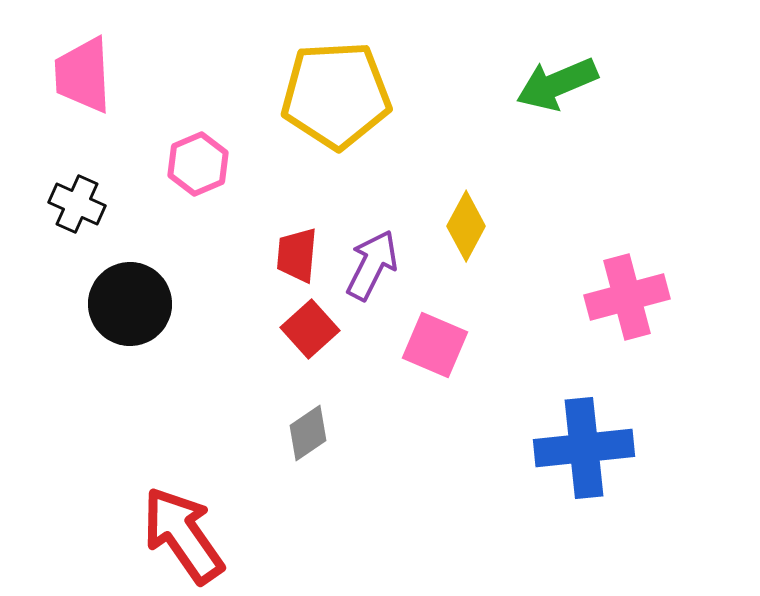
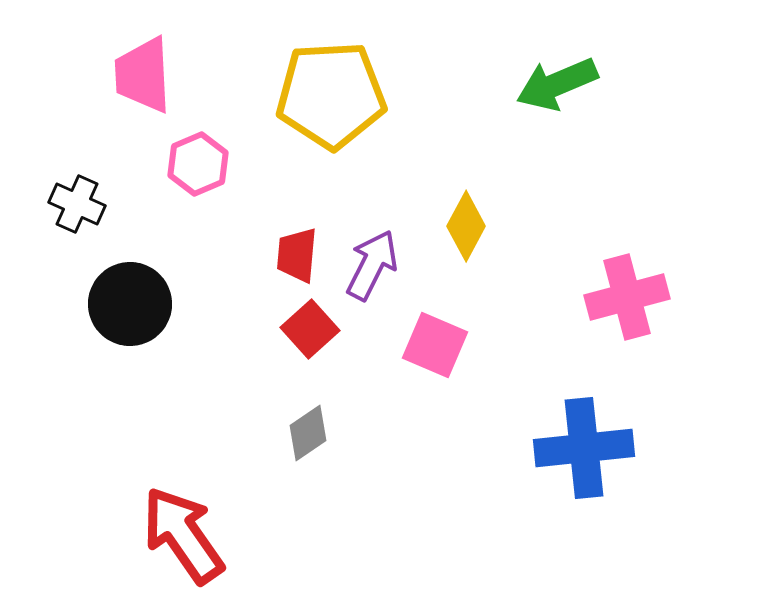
pink trapezoid: moved 60 px right
yellow pentagon: moved 5 px left
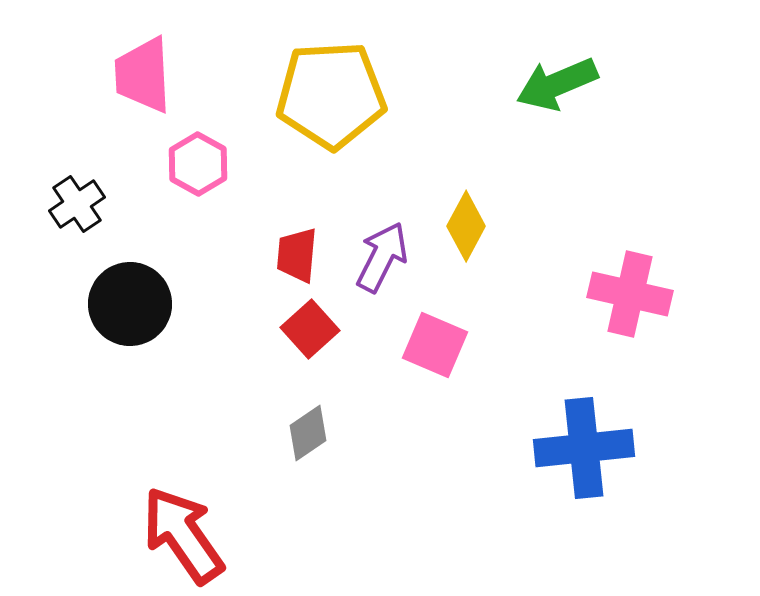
pink hexagon: rotated 8 degrees counterclockwise
black cross: rotated 32 degrees clockwise
purple arrow: moved 10 px right, 8 px up
pink cross: moved 3 px right, 3 px up; rotated 28 degrees clockwise
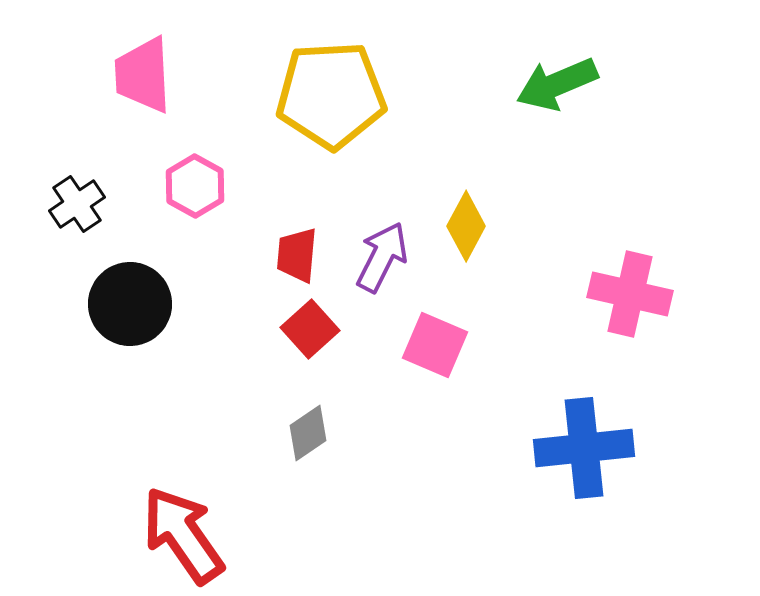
pink hexagon: moved 3 px left, 22 px down
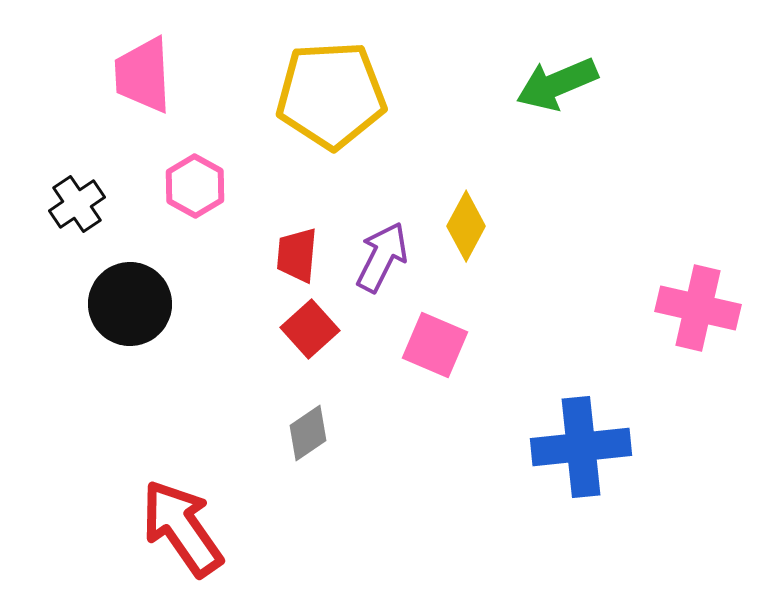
pink cross: moved 68 px right, 14 px down
blue cross: moved 3 px left, 1 px up
red arrow: moved 1 px left, 7 px up
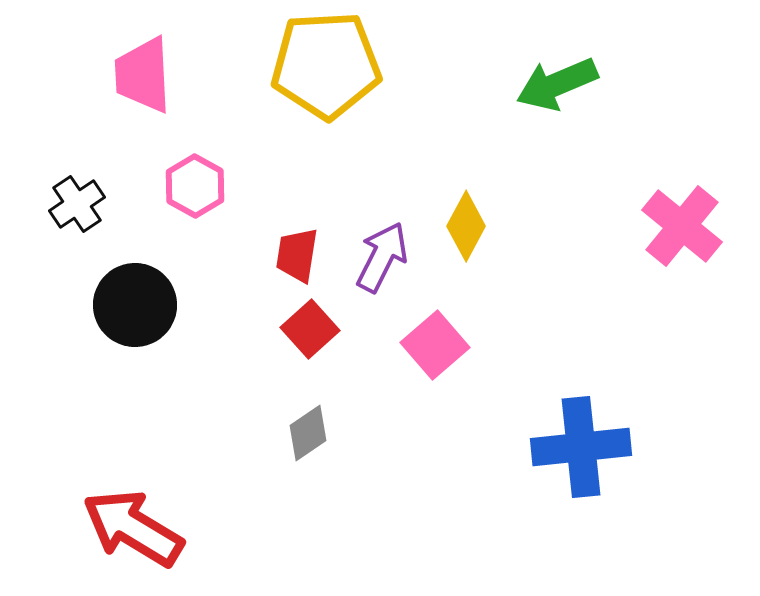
yellow pentagon: moved 5 px left, 30 px up
red trapezoid: rotated 4 degrees clockwise
black circle: moved 5 px right, 1 px down
pink cross: moved 16 px left, 82 px up; rotated 26 degrees clockwise
pink square: rotated 26 degrees clockwise
red arrow: moved 49 px left; rotated 24 degrees counterclockwise
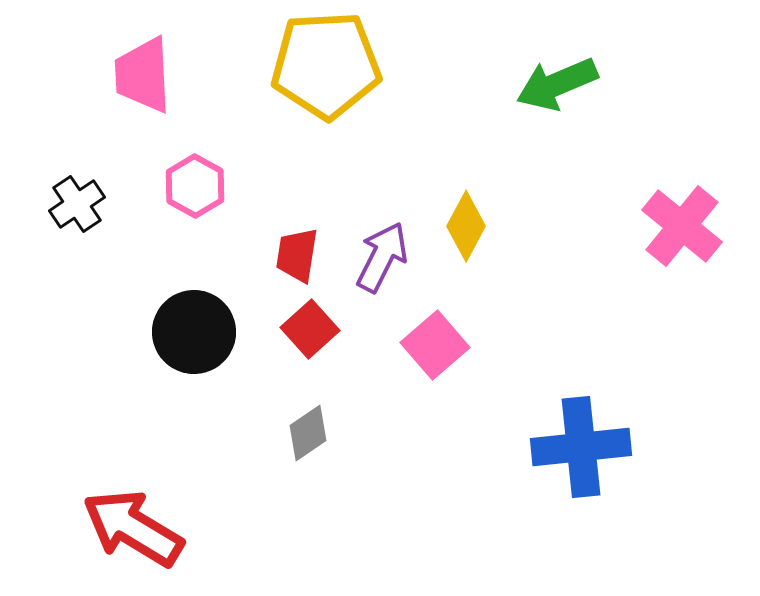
black circle: moved 59 px right, 27 px down
